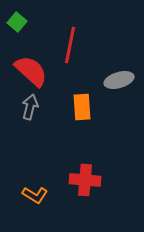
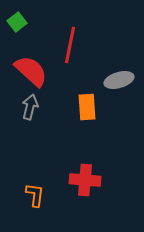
green square: rotated 12 degrees clockwise
orange rectangle: moved 5 px right
orange L-shape: rotated 115 degrees counterclockwise
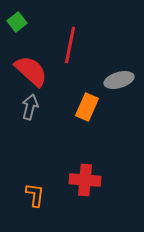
orange rectangle: rotated 28 degrees clockwise
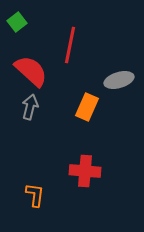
red cross: moved 9 px up
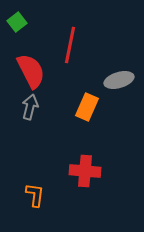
red semicircle: rotated 21 degrees clockwise
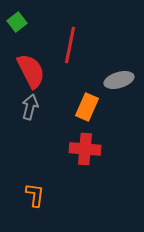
red cross: moved 22 px up
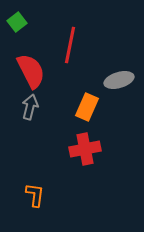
red cross: rotated 16 degrees counterclockwise
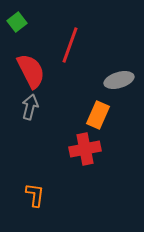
red line: rotated 9 degrees clockwise
orange rectangle: moved 11 px right, 8 px down
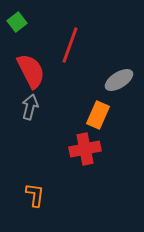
gray ellipse: rotated 16 degrees counterclockwise
